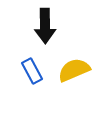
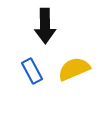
yellow semicircle: moved 1 px up
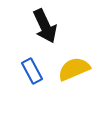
black arrow: rotated 24 degrees counterclockwise
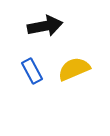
black arrow: rotated 76 degrees counterclockwise
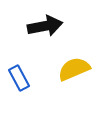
blue rectangle: moved 13 px left, 7 px down
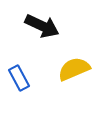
black arrow: moved 3 px left; rotated 36 degrees clockwise
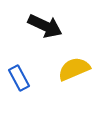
black arrow: moved 3 px right
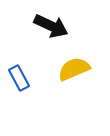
black arrow: moved 6 px right
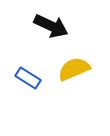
blue rectangle: moved 9 px right; rotated 30 degrees counterclockwise
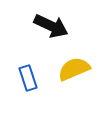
blue rectangle: rotated 40 degrees clockwise
